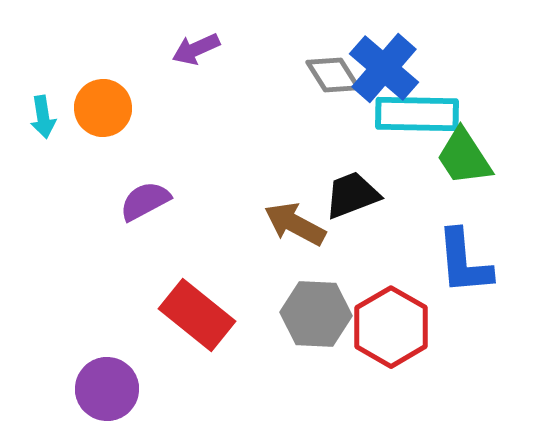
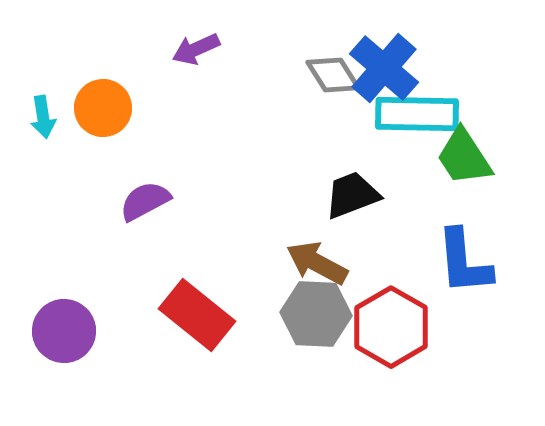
brown arrow: moved 22 px right, 39 px down
purple circle: moved 43 px left, 58 px up
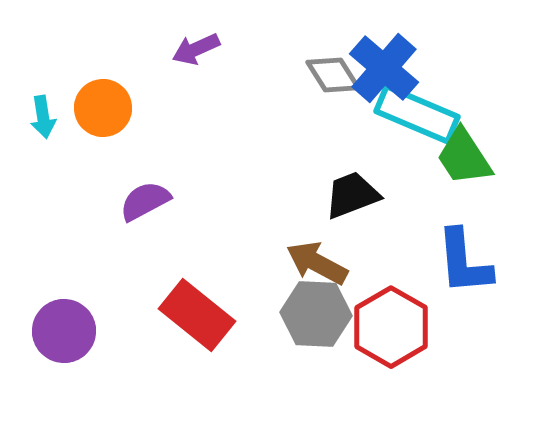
cyan rectangle: rotated 22 degrees clockwise
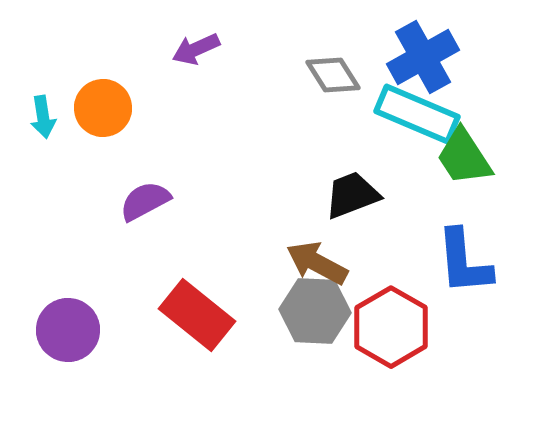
blue cross: moved 39 px right, 11 px up; rotated 20 degrees clockwise
gray hexagon: moved 1 px left, 3 px up
purple circle: moved 4 px right, 1 px up
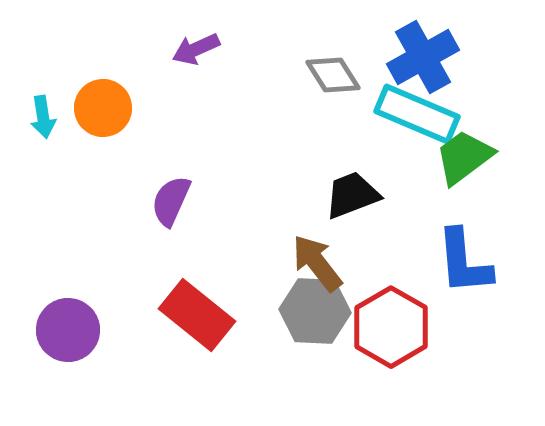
green trapezoid: rotated 86 degrees clockwise
purple semicircle: moved 26 px right; rotated 38 degrees counterclockwise
brown arrow: rotated 24 degrees clockwise
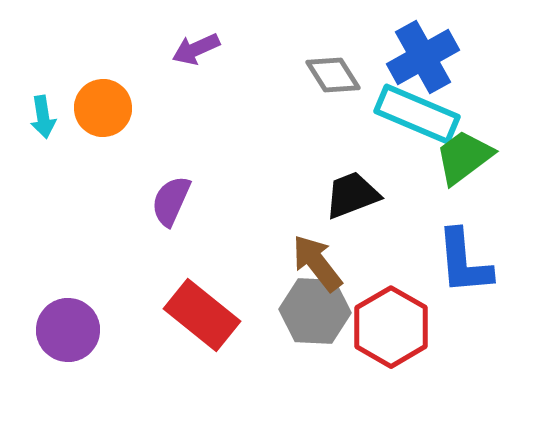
red rectangle: moved 5 px right
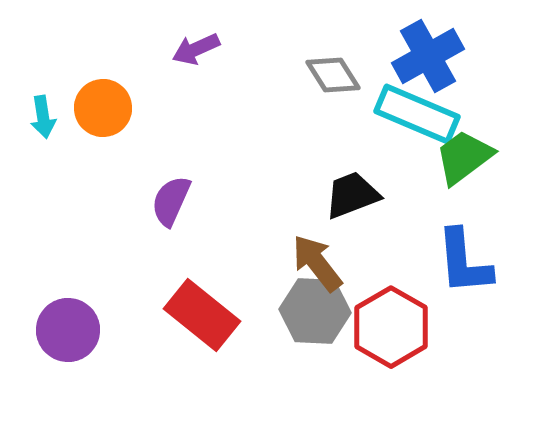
blue cross: moved 5 px right, 1 px up
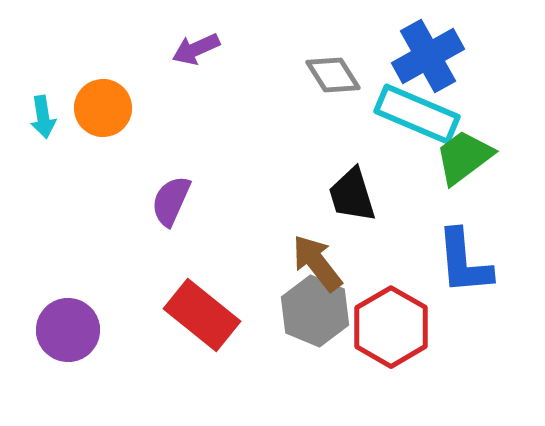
black trapezoid: rotated 86 degrees counterclockwise
gray hexagon: rotated 20 degrees clockwise
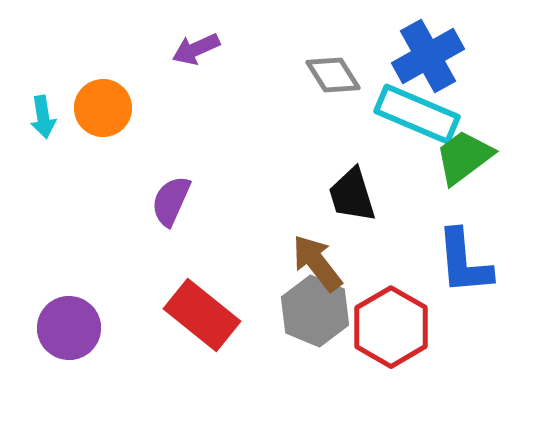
purple circle: moved 1 px right, 2 px up
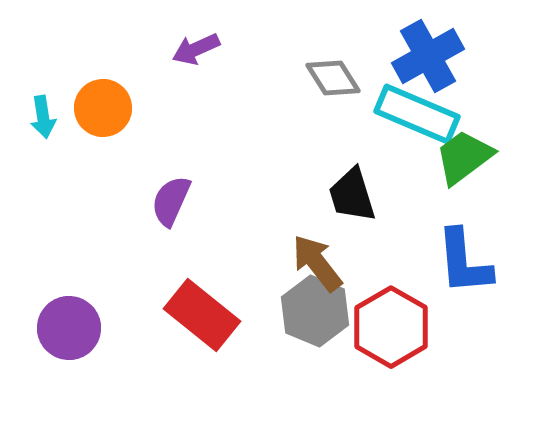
gray diamond: moved 3 px down
